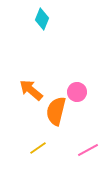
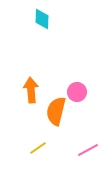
cyan diamond: rotated 20 degrees counterclockwise
orange arrow: rotated 45 degrees clockwise
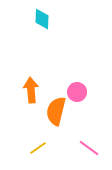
pink line: moved 1 px right, 2 px up; rotated 65 degrees clockwise
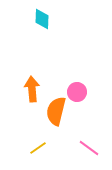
orange arrow: moved 1 px right, 1 px up
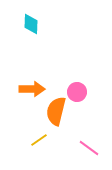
cyan diamond: moved 11 px left, 5 px down
orange arrow: rotated 95 degrees clockwise
yellow line: moved 1 px right, 8 px up
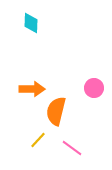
cyan diamond: moved 1 px up
pink circle: moved 17 px right, 4 px up
yellow line: moved 1 px left; rotated 12 degrees counterclockwise
pink line: moved 17 px left
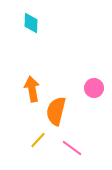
orange arrow: rotated 100 degrees counterclockwise
